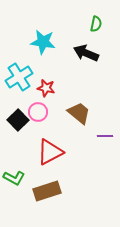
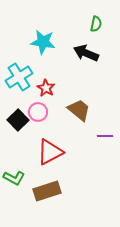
red star: rotated 18 degrees clockwise
brown trapezoid: moved 3 px up
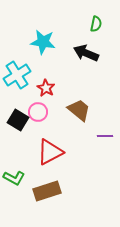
cyan cross: moved 2 px left, 2 px up
black square: rotated 15 degrees counterclockwise
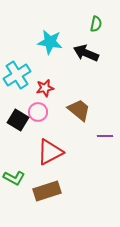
cyan star: moved 7 px right
red star: moved 1 px left; rotated 30 degrees clockwise
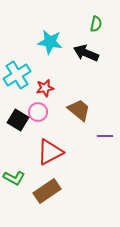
brown rectangle: rotated 16 degrees counterclockwise
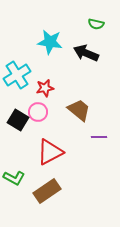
green semicircle: rotated 91 degrees clockwise
purple line: moved 6 px left, 1 px down
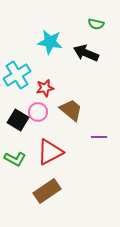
brown trapezoid: moved 8 px left
green L-shape: moved 1 px right, 19 px up
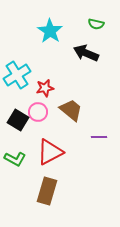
cyan star: moved 11 px up; rotated 25 degrees clockwise
brown rectangle: rotated 40 degrees counterclockwise
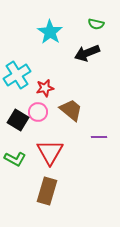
cyan star: moved 1 px down
black arrow: moved 1 px right; rotated 45 degrees counterclockwise
red triangle: rotated 32 degrees counterclockwise
